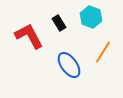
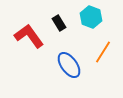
red L-shape: rotated 8 degrees counterclockwise
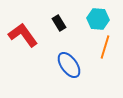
cyan hexagon: moved 7 px right, 2 px down; rotated 15 degrees counterclockwise
red L-shape: moved 6 px left, 1 px up
orange line: moved 2 px right, 5 px up; rotated 15 degrees counterclockwise
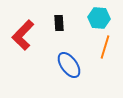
cyan hexagon: moved 1 px right, 1 px up
black rectangle: rotated 28 degrees clockwise
red L-shape: rotated 100 degrees counterclockwise
